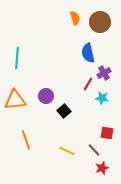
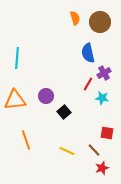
black square: moved 1 px down
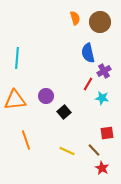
purple cross: moved 2 px up
red square: rotated 16 degrees counterclockwise
red star: rotated 24 degrees counterclockwise
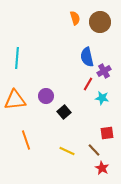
blue semicircle: moved 1 px left, 4 px down
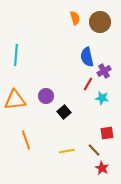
cyan line: moved 1 px left, 3 px up
yellow line: rotated 35 degrees counterclockwise
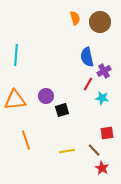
black square: moved 2 px left, 2 px up; rotated 24 degrees clockwise
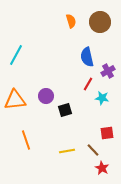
orange semicircle: moved 4 px left, 3 px down
cyan line: rotated 25 degrees clockwise
purple cross: moved 4 px right
black square: moved 3 px right
brown line: moved 1 px left
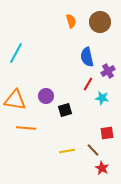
cyan line: moved 2 px up
orange triangle: rotated 15 degrees clockwise
orange line: moved 12 px up; rotated 66 degrees counterclockwise
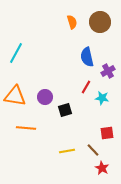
orange semicircle: moved 1 px right, 1 px down
red line: moved 2 px left, 3 px down
purple circle: moved 1 px left, 1 px down
orange triangle: moved 4 px up
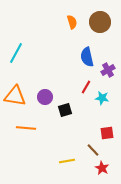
purple cross: moved 1 px up
yellow line: moved 10 px down
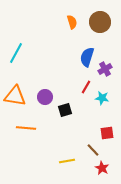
blue semicircle: rotated 30 degrees clockwise
purple cross: moved 3 px left, 1 px up
